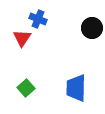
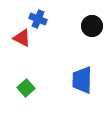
black circle: moved 2 px up
red triangle: rotated 36 degrees counterclockwise
blue trapezoid: moved 6 px right, 8 px up
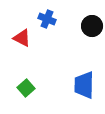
blue cross: moved 9 px right
blue trapezoid: moved 2 px right, 5 px down
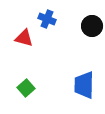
red triangle: moved 2 px right; rotated 12 degrees counterclockwise
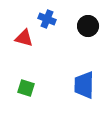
black circle: moved 4 px left
green square: rotated 30 degrees counterclockwise
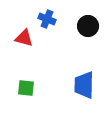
green square: rotated 12 degrees counterclockwise
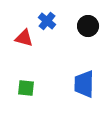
blue cross: moved 2 px down; rotated 18 degrees clockwise
blue trapezoid: moved 1 px up
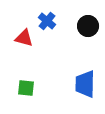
blue trapezoid: moved 1 px right
